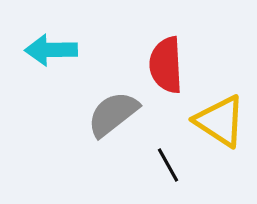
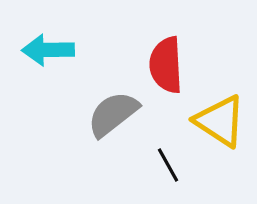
cyan arrow: moved 3 px left
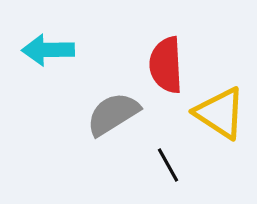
gray semicircle: rotated 6 degrees clockwise
yellow triangle: moved 8 px up
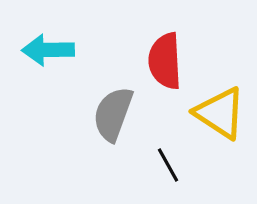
red semicircle: moved 1 px left, 4 px up
gray semicircle: rotated 38 degrees counterclockwise
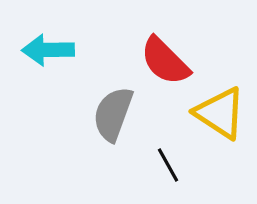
red semicircle: rotated 42 degrees counterclockwise
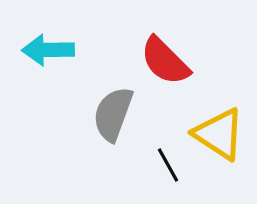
yellow triangle: moved 1 px left, 21 px down
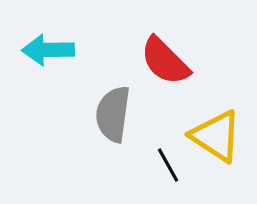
gray semicircle: rotated 12 degrees counterclockwise
yellow triangle: moved 3 px left, 2 px down
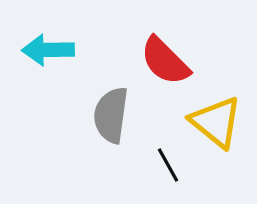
gray semicircle: moved 2 px left, 1 px down
yellow triangle: moved 14 px up; rotated 6 degrees clockwise
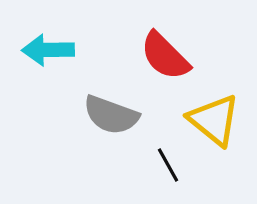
red semicircle: moved 5 px up
gray semicircle: rotated 78 degrees counterclockwise
yellow triangle: moved 2 px left, 2 px up
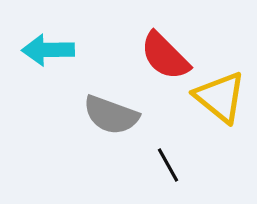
yellow triangle: moved 6 px right, 23 px up
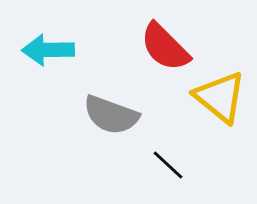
red semicircle: moved 9 px up
black line: rotated 18 degrees counterclockwise
